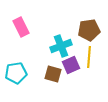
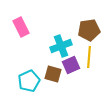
cyan pentagon: moved 13 px right, 8 px down; rotated 15 degrees counterclockwise
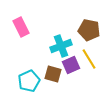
brown pentagon: rotated 20 degrees clockwise
yellow line: moved 2 px down; rotated 35 degrees counterclockwise
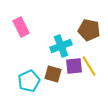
yellow line: moved 7 px down
purple square: moved 3 px right, 1 px down; rotated 18 degrees clockwise
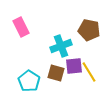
yellow line: moved 6 px down
brown square: moved 3 px right, 1 px up
cyan pentagon: rotated 15 degrees counterclockwise
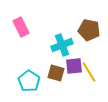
cyan cross: moved 1 px right, 1 px up
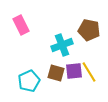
pink rectangle: moved 2 px up
purple square: moved 5 px down
cyan pentagon: rotated 15 degrees clockwise
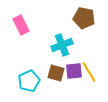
brown pentagon: moved 5 px left, 12 px up
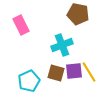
brown pentagon: moved 6 px left, 4 px up
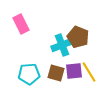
brown pentagon: moved 23 px down; rotated 10 degrees clockwise
pink rectangle: moved 1 px up
cyan pentagon: moved 7 px up; rotated 20 degrees clockwise
